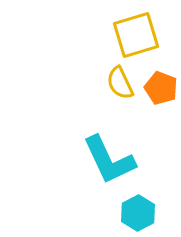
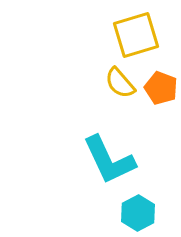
yellow semicircle: rotated 16 degrees counterclockwise
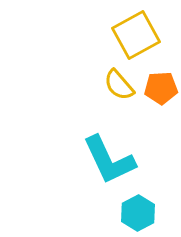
yellow square: rotated 12 degrees counterclockwise
yellow semicircle: moved 1 px left, 2 px down
orange pentagon: rotated 24 degrees counterclockwise
